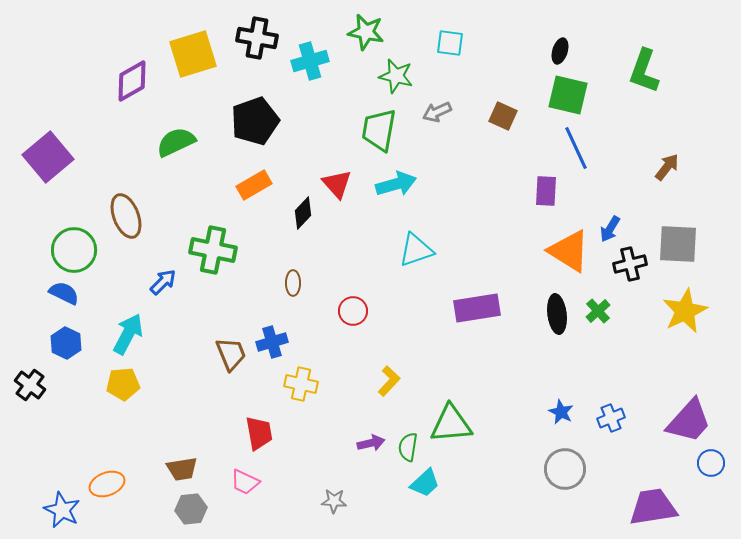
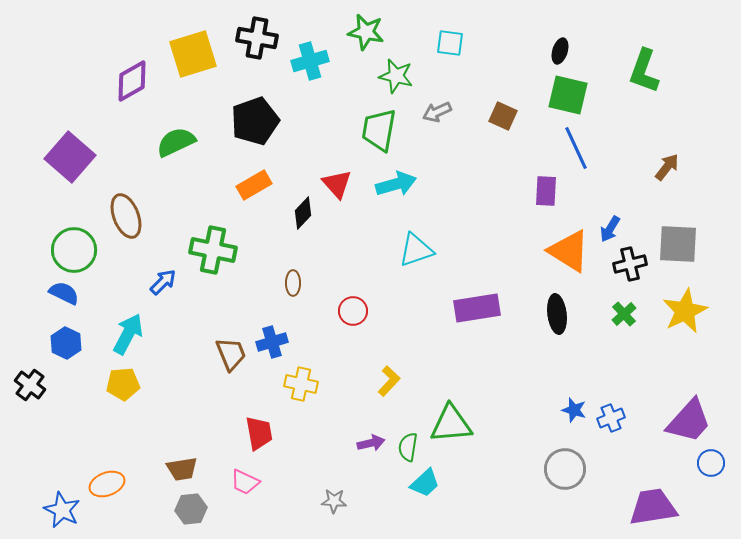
purple square at (48, 157): moved 22 px right; rotated 9 degrees counterclockwise
green cross at (598, 311): moved 26 px right, 3 px down
blue star at (561, 412): moved 13 px right, 2 px up; rotated 10 degrees counterclockwise
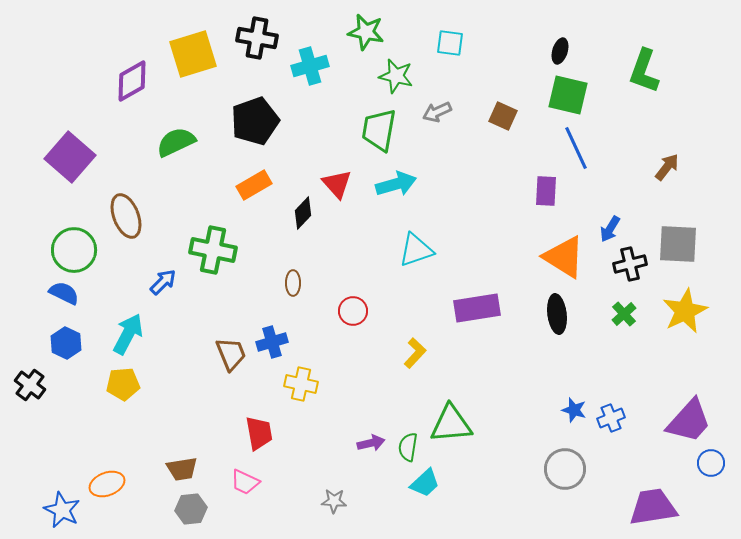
cyan cross at (310, 61): moved 5 px down
orange triangle at (569, 251): moved 5 px left, 6 px down
yellow L-shape at (389, 381): moved 26 px right, 28 px up
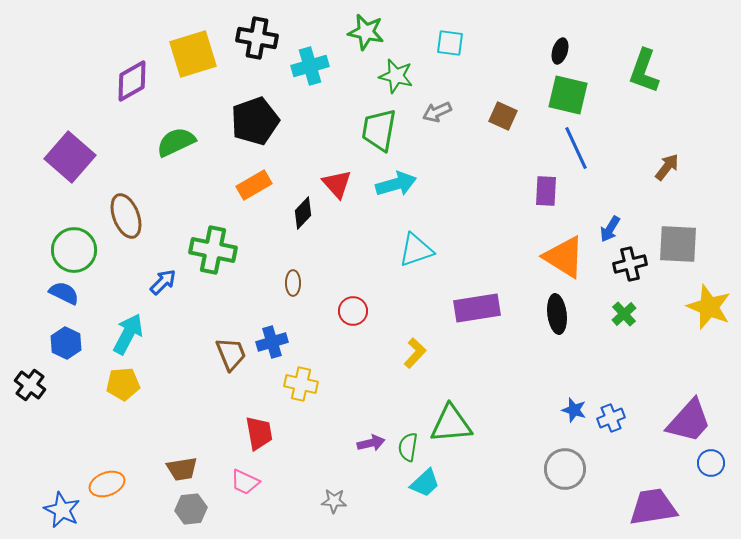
yellow star at (685, 311): moved 24 px right, 4 px up; rotated 24 degrees counterclockwise
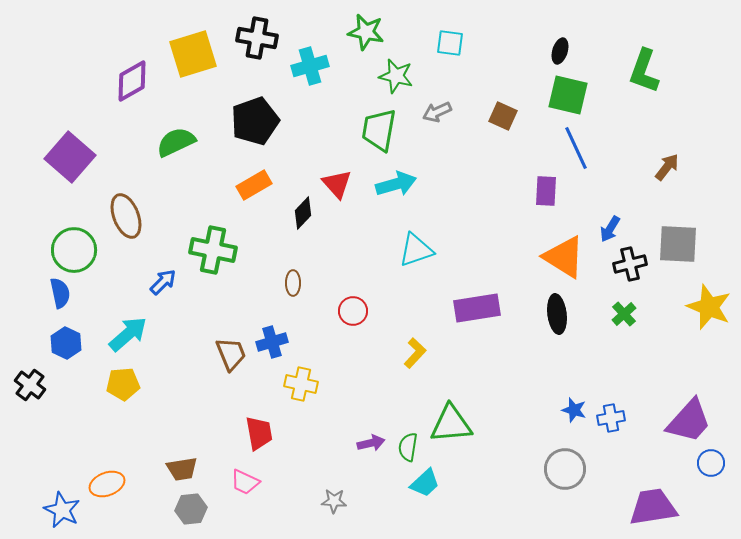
blue semicircle at (64, 293): moved 4 px left; rotated 52 degrees clockwise
cyan arrow at (128, 334): rotated 21 degrees clockwise
blue cross at (611, 418): rotated 12 degrees clockwise
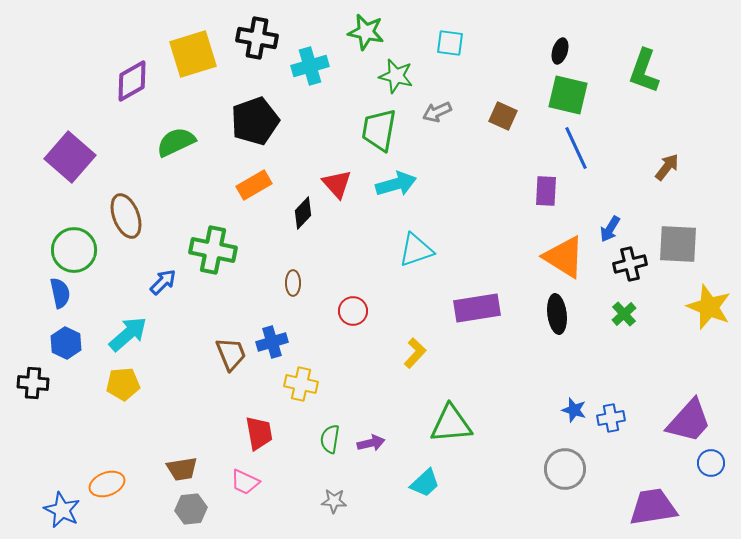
black cross at (30, 385): moved 3 px right, 2 px up; rotated 32 degrees counterclockwise
green semicircle at (408, 447): moved 78 px left, 8 px up
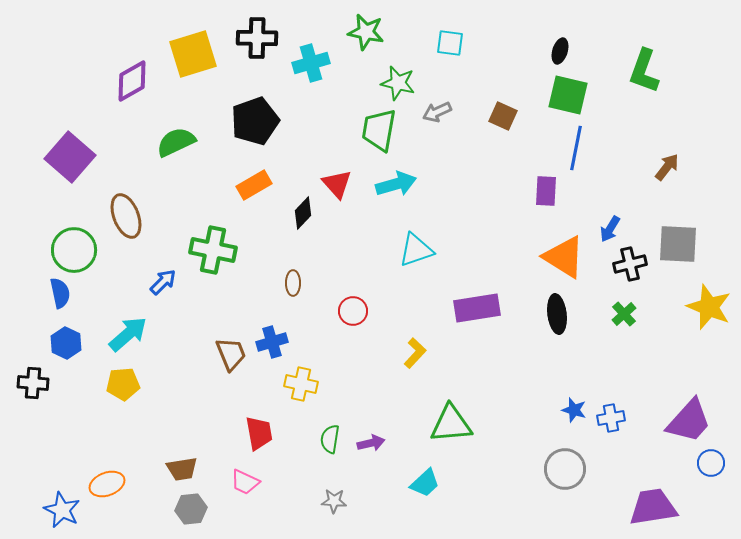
black cross at (257, 38): rotated 9 degrees counterclockwise
cyan cross at (310, 66): moved 1 px right, 3 px up
green star at (396, 76): moved 2 px right, 7 px down
blue line at (576, 148): rotated 36 degrees clockwise
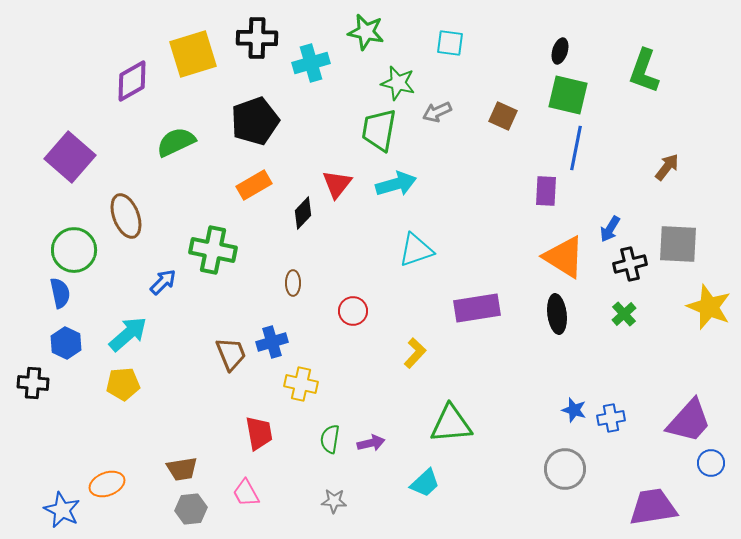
red triangle at (337, 184): rotated 20 degrees clockwise
pink trapezoid at (245, 482): moved 1 px right, 11 px down; rotated 36 degrees clockwise
